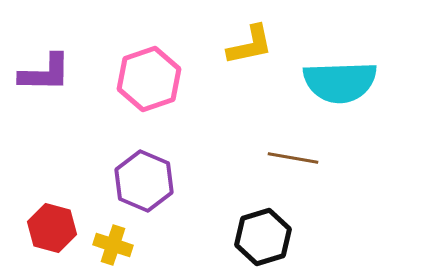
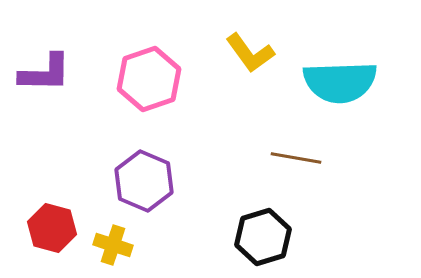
yellow L-shape: moved 8 px down; rotated 66 degrees clockwise
brown line: moved 3 px right
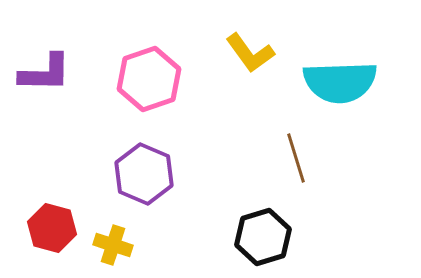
brown line: rotated 63 degrees clockwise
purple hexagon: moved 7 px up
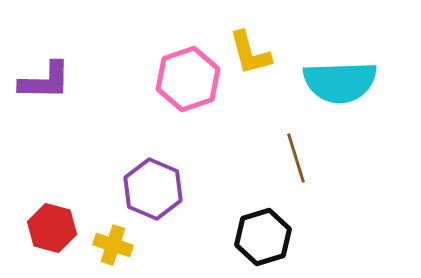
yellow L-shape: rotated 21 degrees clockwise
purple L-shape: moved 8 px down
pink hexagon: moved 39 px right
purple hexagon: moved 9 px right, 15 px down
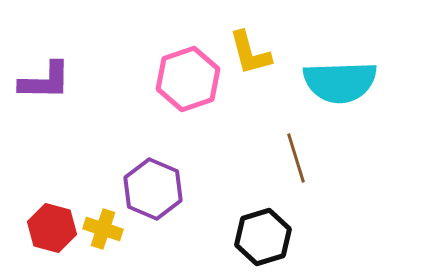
yellow cross: moved 10 px left, 16 px up
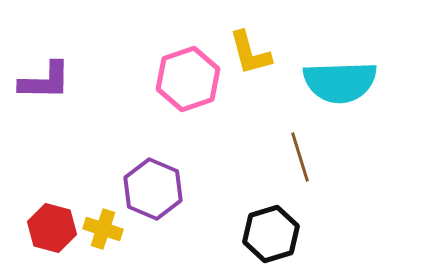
brown line: moved 4 px right, 1 px up
black hexagon: moved 8 px right, 3 px up
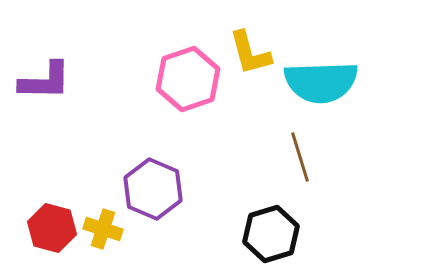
cyan semicircle: moved 19 px left
